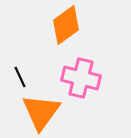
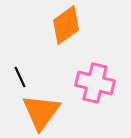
pink cross: moved 14 px right, 5 px down
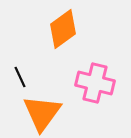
orange diamond: moved 3 px left, 4 px down
orange triangle: moved 1 px right, 1 px down
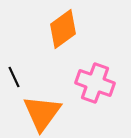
black line: moved 6 px left
pink cross: rotated 6 degrees clockwise
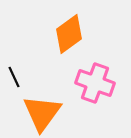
orange diamond: moved 6 px right, 5 px down
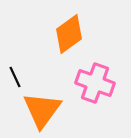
black line: moved 1 px right
orange triangle: moved 3 px up
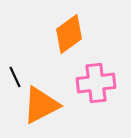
pink cross: moved 1 px right; rotated 27 degrees counterclockwise
orange triangle: moved 1 px left, 5 px up; rotated 27 degrees clockwise
